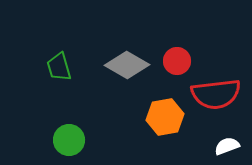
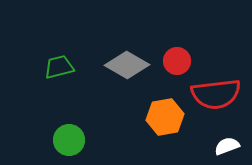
green trapezoid: rotated 92 degrees clockwise
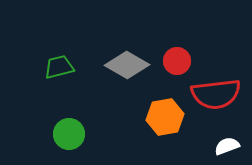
green circle: moved 6 px up
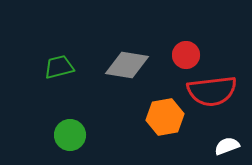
red circle: moved 9 px right, 6 px up
gray diamond: rotated 21 degrees counterclockwise
red semicircle: moved 4 px left, 3 px up
green circle: moved 1 px right, 1 px down
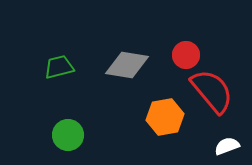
red semicircle: rotated 123 degrees counterclockwise
green circle: moved 2 px left
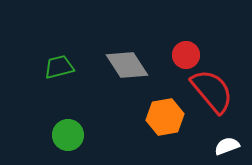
gray diamond: rotated 48 degrees clockwise
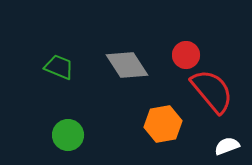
green trapezoid: rotated 36 degrees clockwise
orange hexagon: moved 2 px left, 7 px down
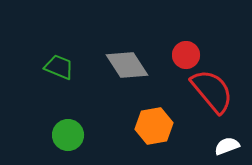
orange hexagon: moved 9 px left, 2 px down
